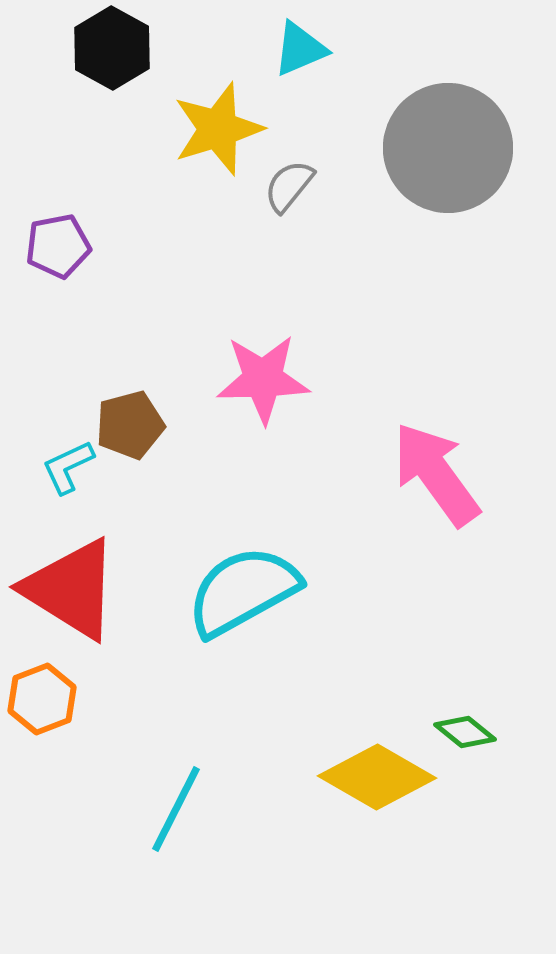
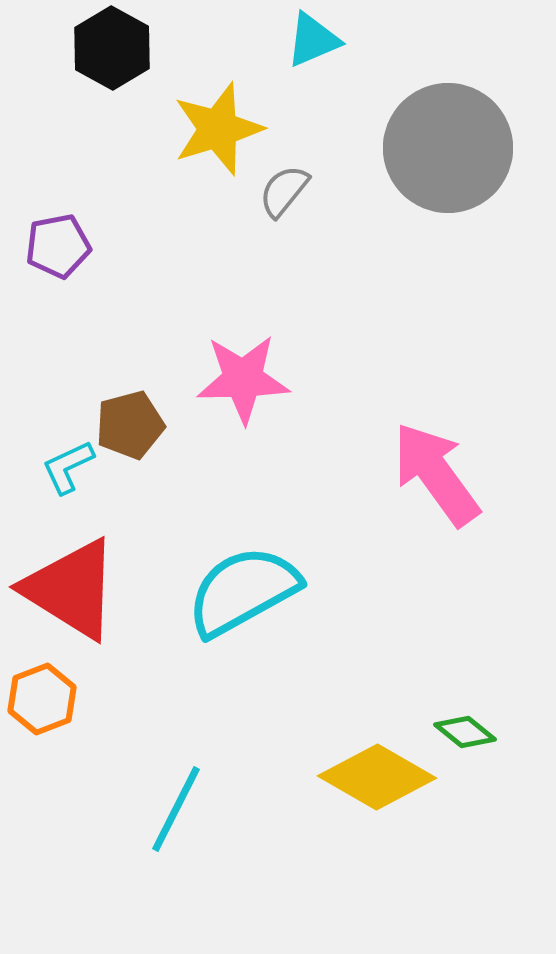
cyan triangle: moved 13 px right, 9 px up
gray semicircle: moved 5 px left, 5 px down
pink star: moved 20 px left
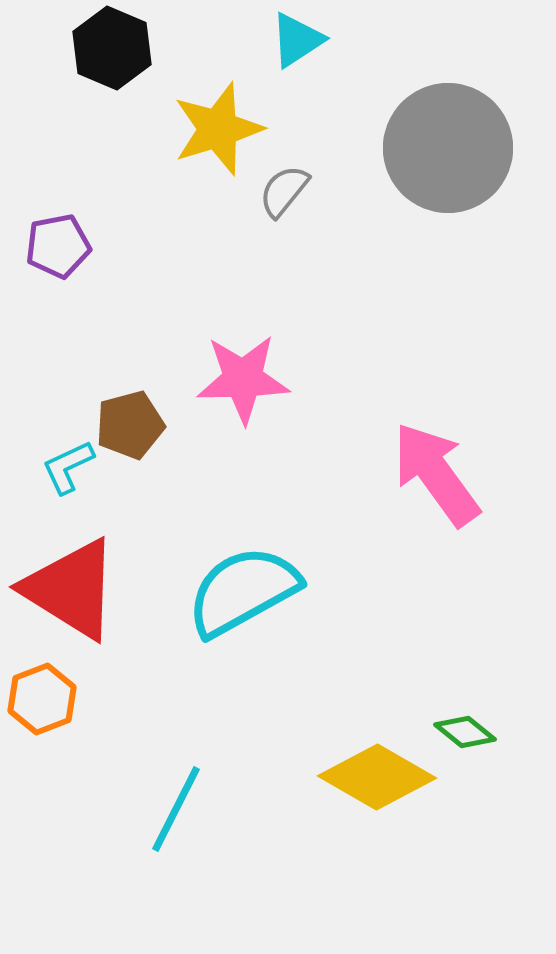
cyan triangle: moved 16 px left; rotated 10 degrees counterclockwise
black hexagon: rotated 6 degrees counterclockwise
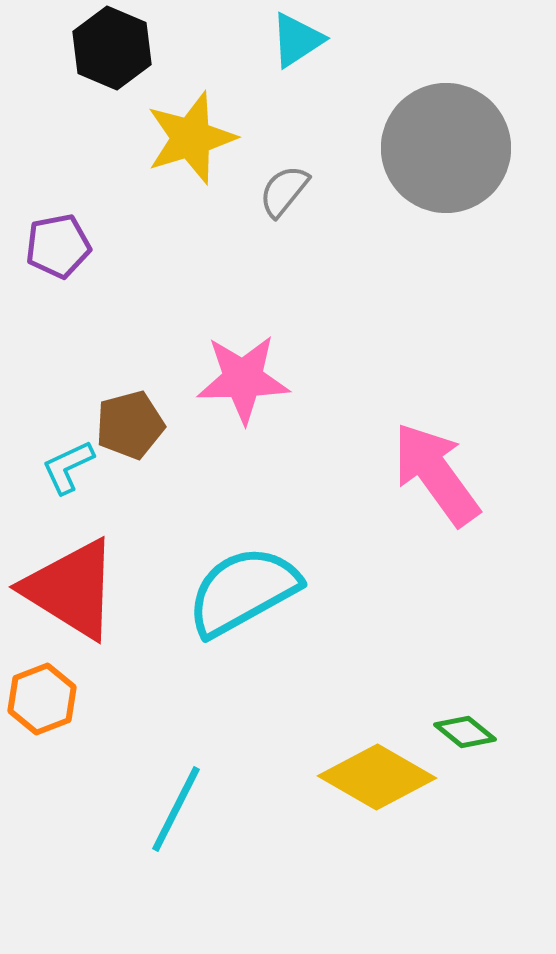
yellow star: moved 27 px left, 9 px down
gray circle: moved 2 px left
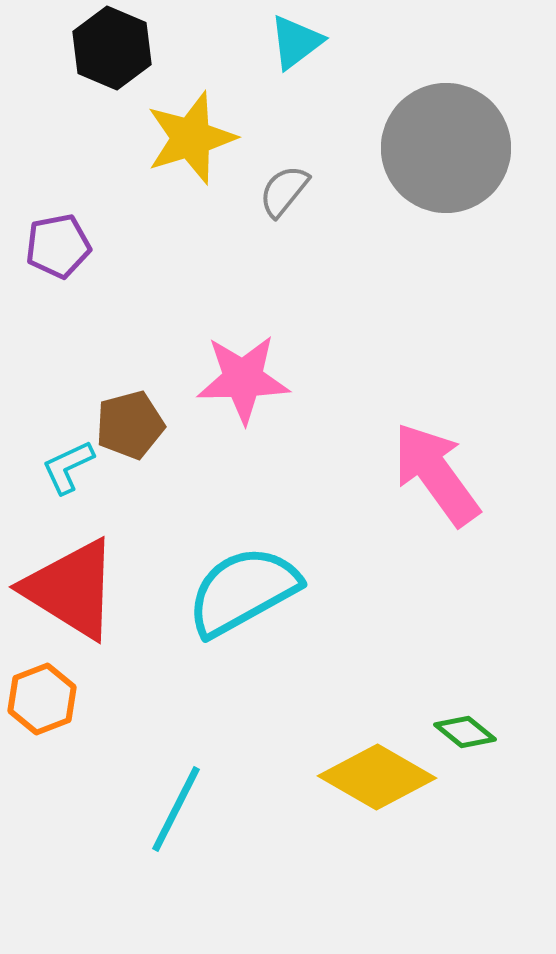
cyan triangle: moved 1 px left, 2 px down; rotated 4 degrees counterclockwise
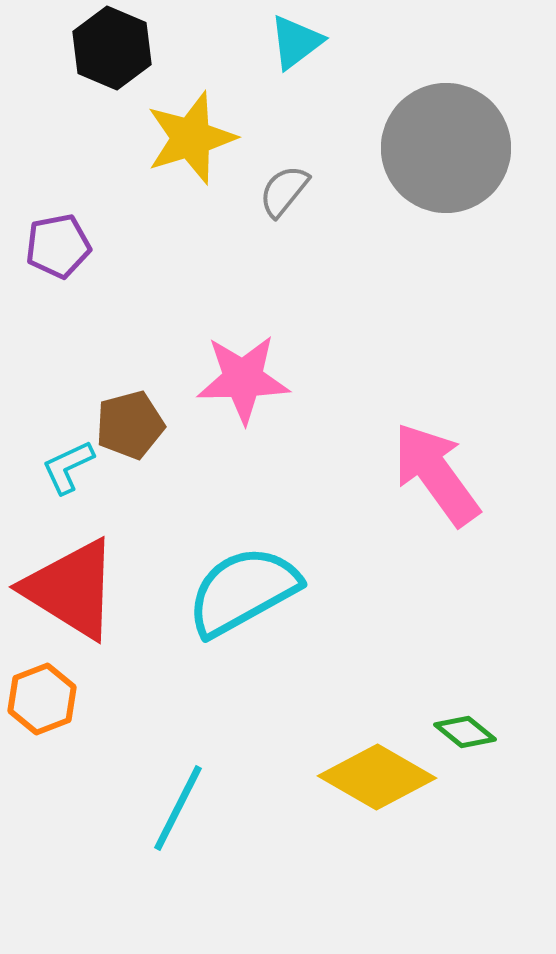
cyan line: moved 2 px right, 1 px up
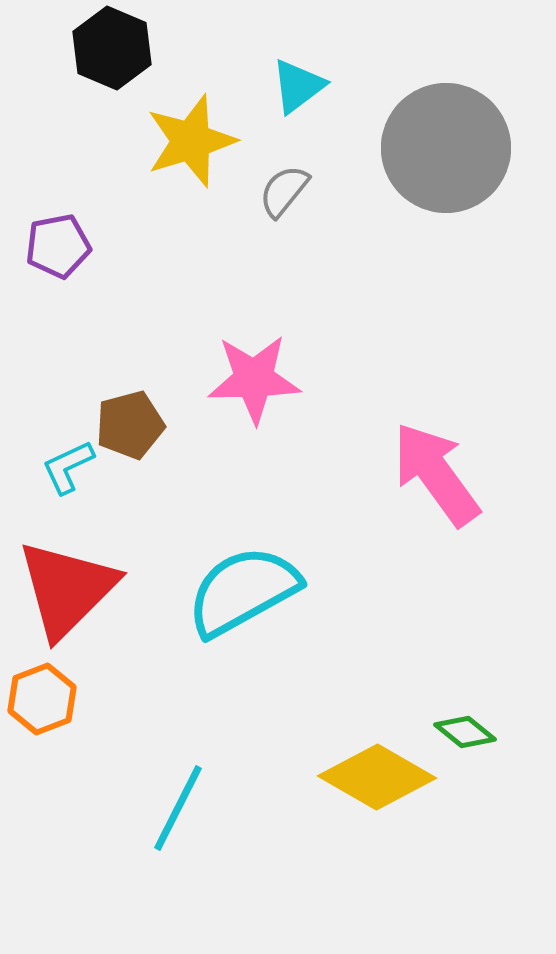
cyan triangle: moved 2 px right, 44 px down
yellow star: moved 3 px down
pink star: moved 11 px right
red triangle: moved 4 px left; rotated 43 degrees clockwise
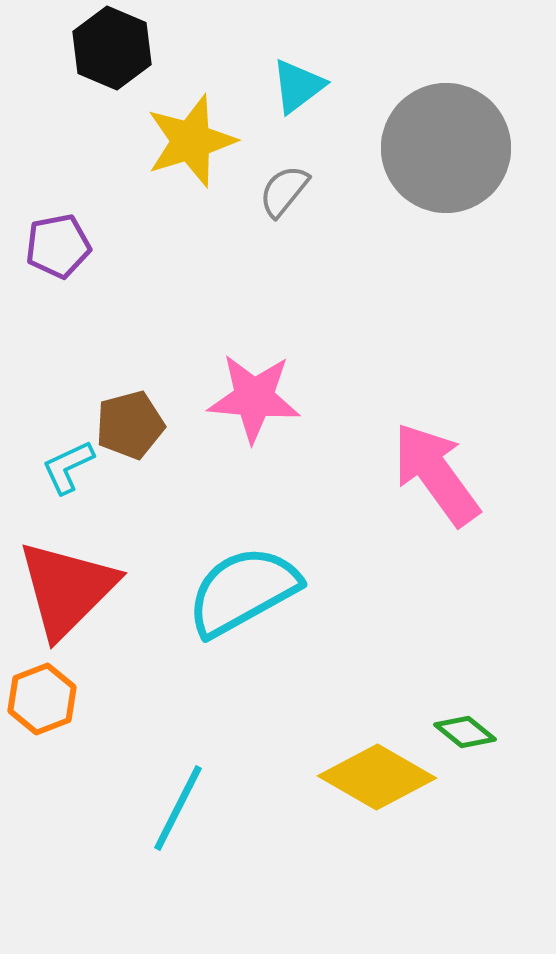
pink star: moved 19 px down; rotated 6 degrees clockwise
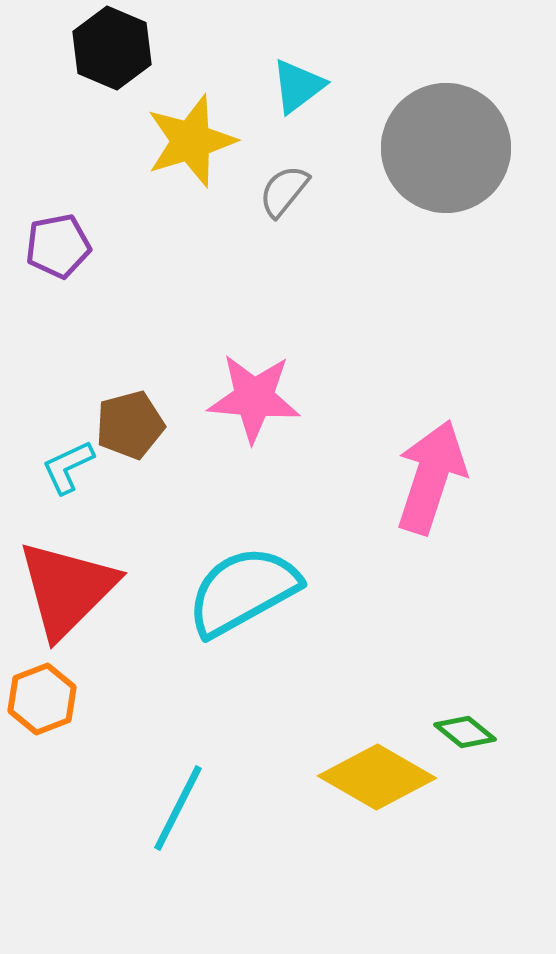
pink arrow: moved 5 px left, 3 px down; rotated 54 degrees clockwise
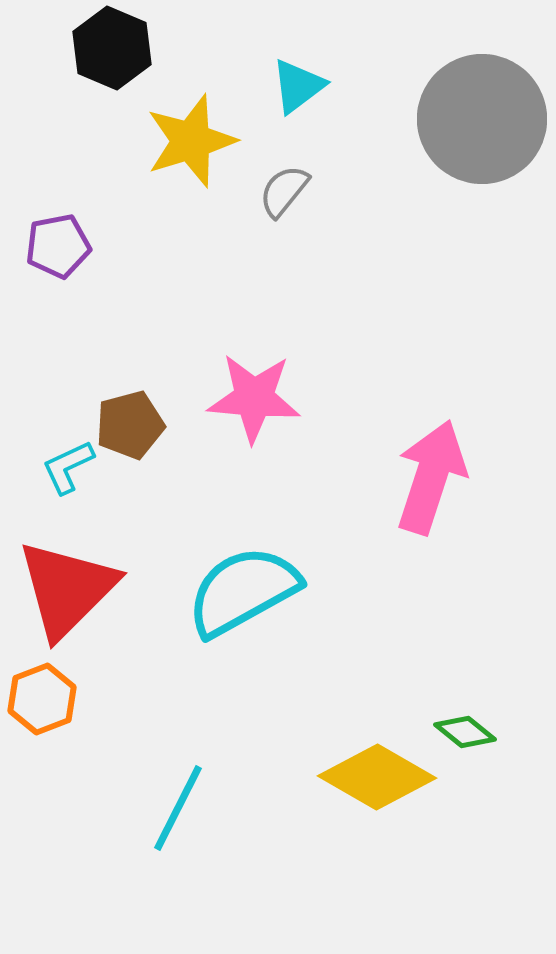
gray circle: moved 36 px right, 29 px up
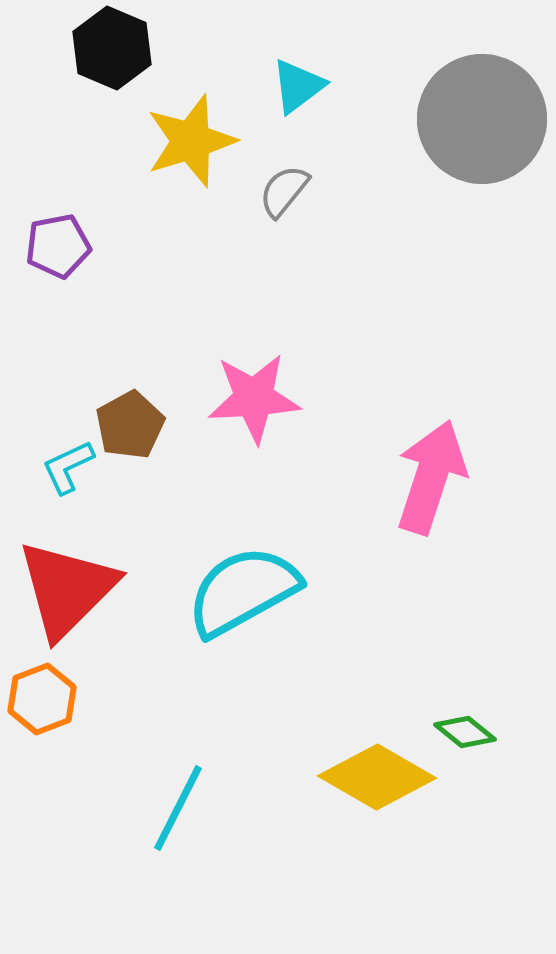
pink star: rotated 8 degrees counterclockwise
brown pentagon: rotated 14 degrees counterclockwise
